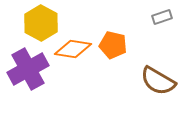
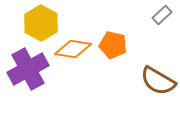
gray rectangle: moved 2 px up; rotated 24 degrees counterclockwise
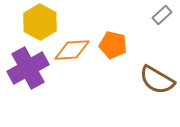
yellow hexagon: moved 1 px left, 1 px up
orange diamond: moved 1 px left, 1 px down; rotated 12 degrees counterclockwise
purple cross: moved 1 px up
brown semicircle: moved 1 px left, 1 px up
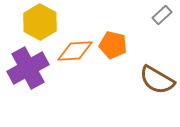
orange diamond: moved 3 px right, 1 px down
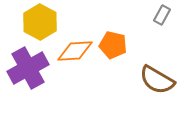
gray rectangle: rotated 18 degrees counterclockwise
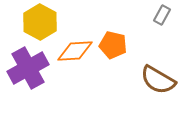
brown semicircle: moved 1 px right
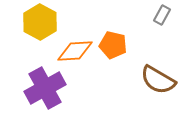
purple cross: moved 17 px right, 20 px down
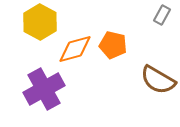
orange diamond: moved 2 px up; rotated 12 degrees counterclockwise
purple cross: moved 1 px left, 1 px down
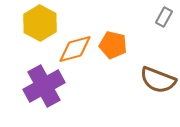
gray rectangle: moved 2 px right, 2 px down
yellow hexagon: moved 1 px down
brown semicircle: rotated 9 degrees counterclockwise
purple cross: moved 3 px up
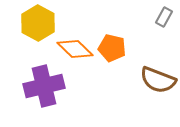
yellow hexagon: moved 2 px left
orange pentagon: moved 1 px left, 3 px down
orange diamond: rotated 60 degrees clockwise
purple cross: rotated 15 degrees clockwise
